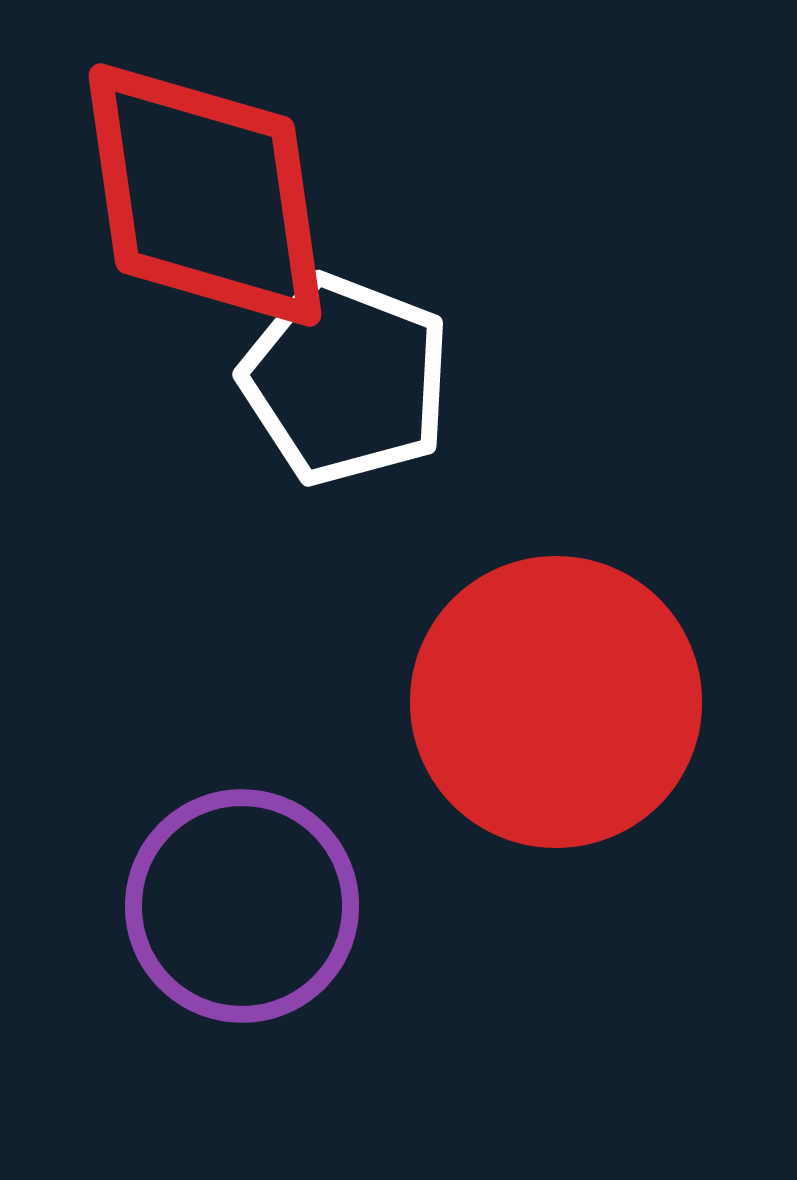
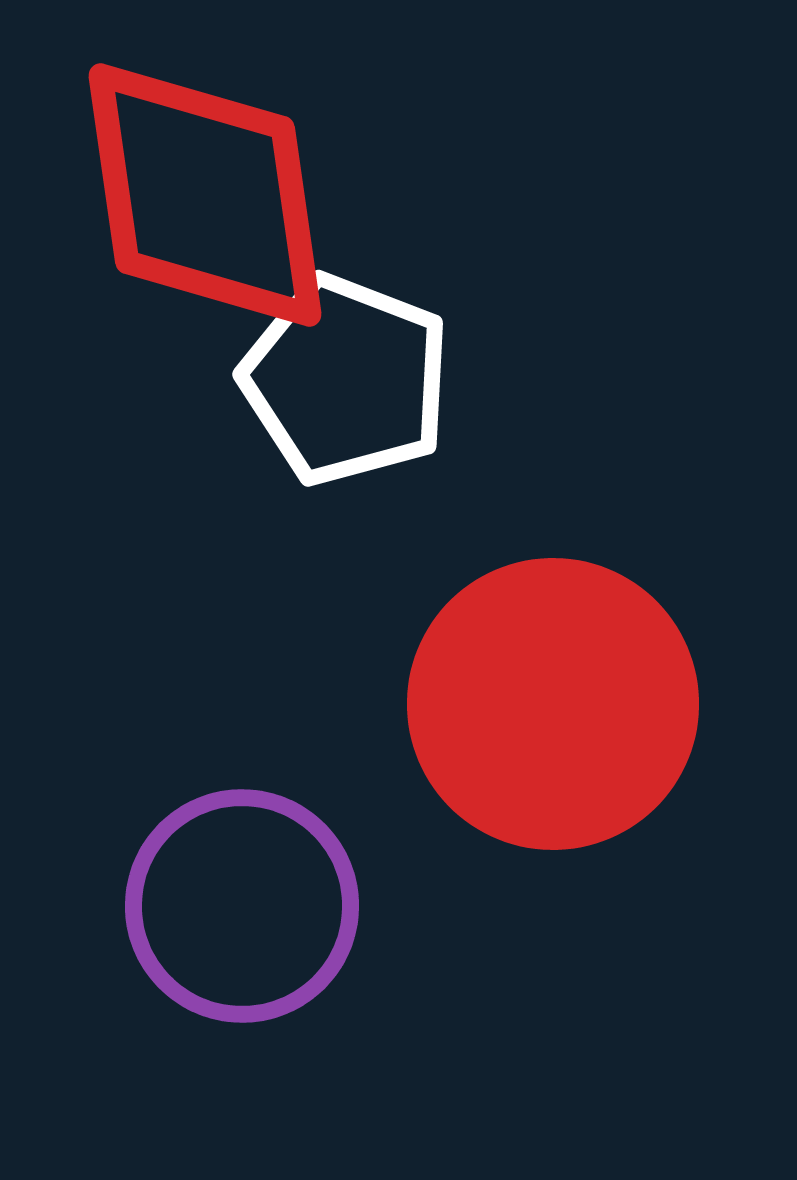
red circle: moved 3 px left, 2 px down
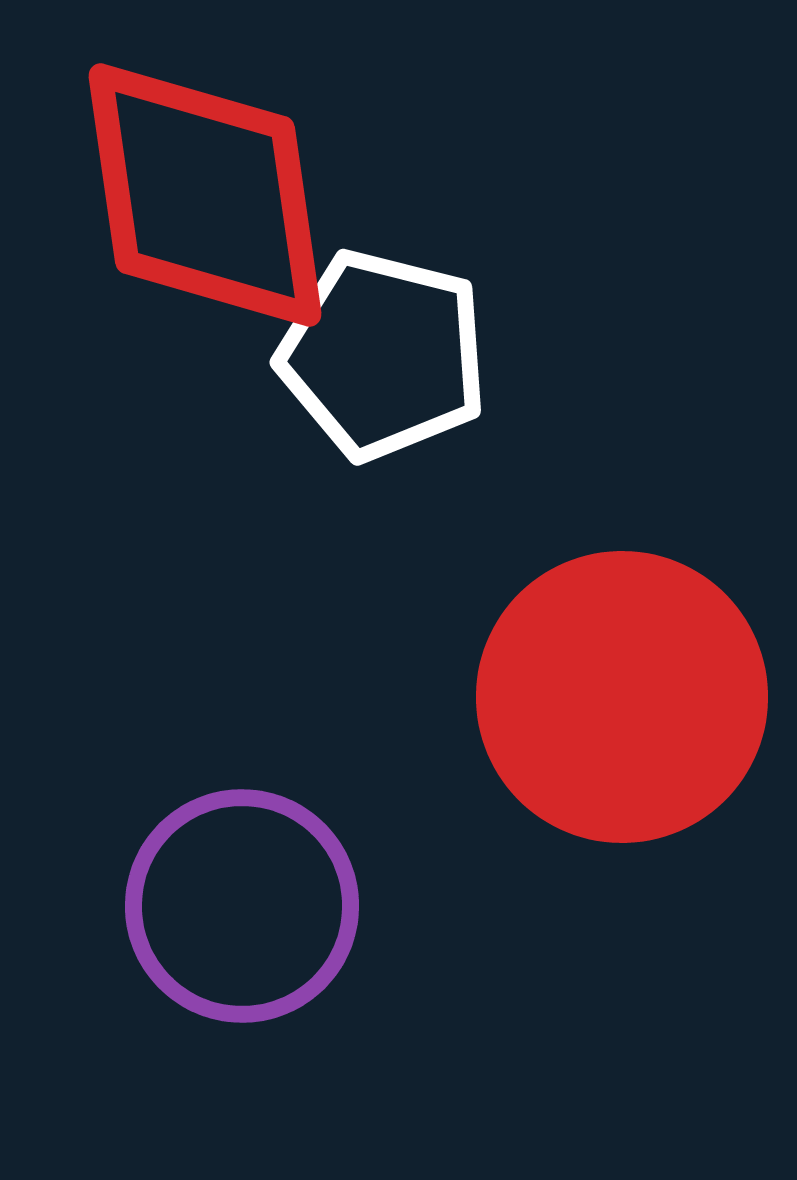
white pentagon: moved 37 px right, 25 px up; rotated 7 degrees counterclockwise
red circle: moved 69 px right, 7 px up
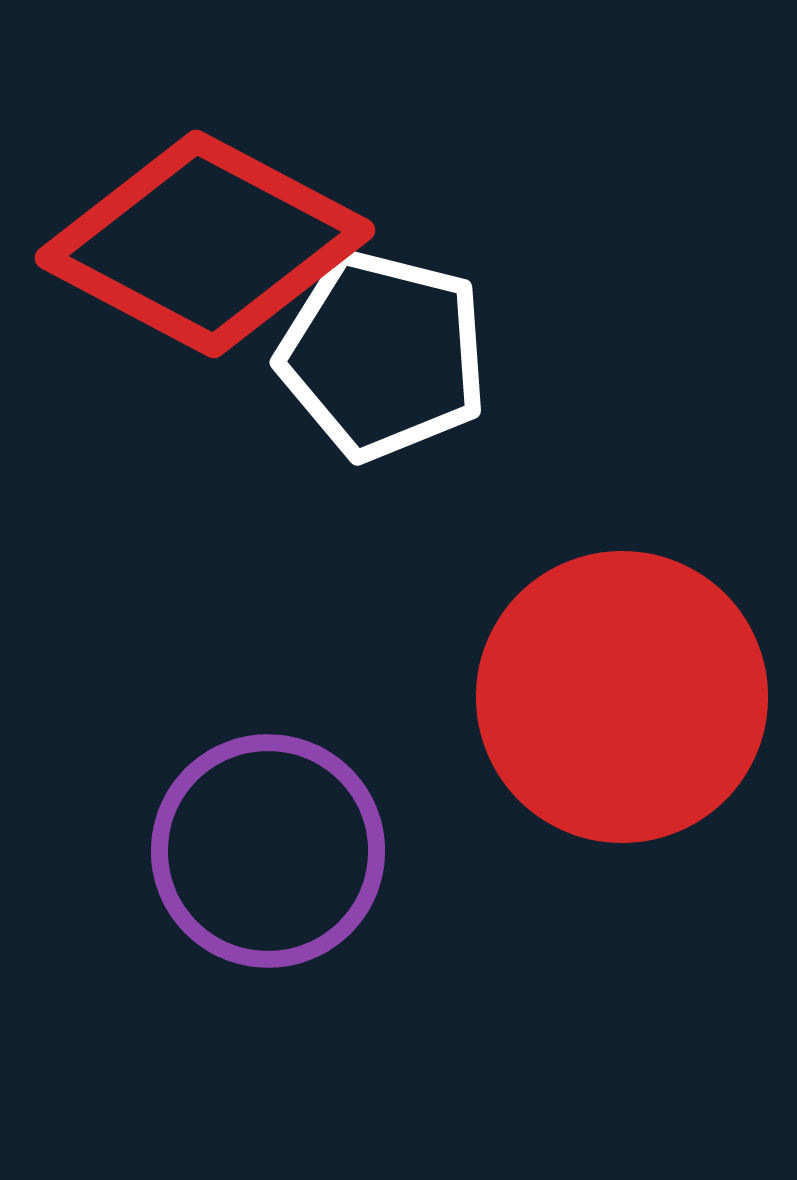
red diamond: moved 49 px down; rotated 54 degrees counterclockwise
purple circle: moved 26 px right, 55 px up
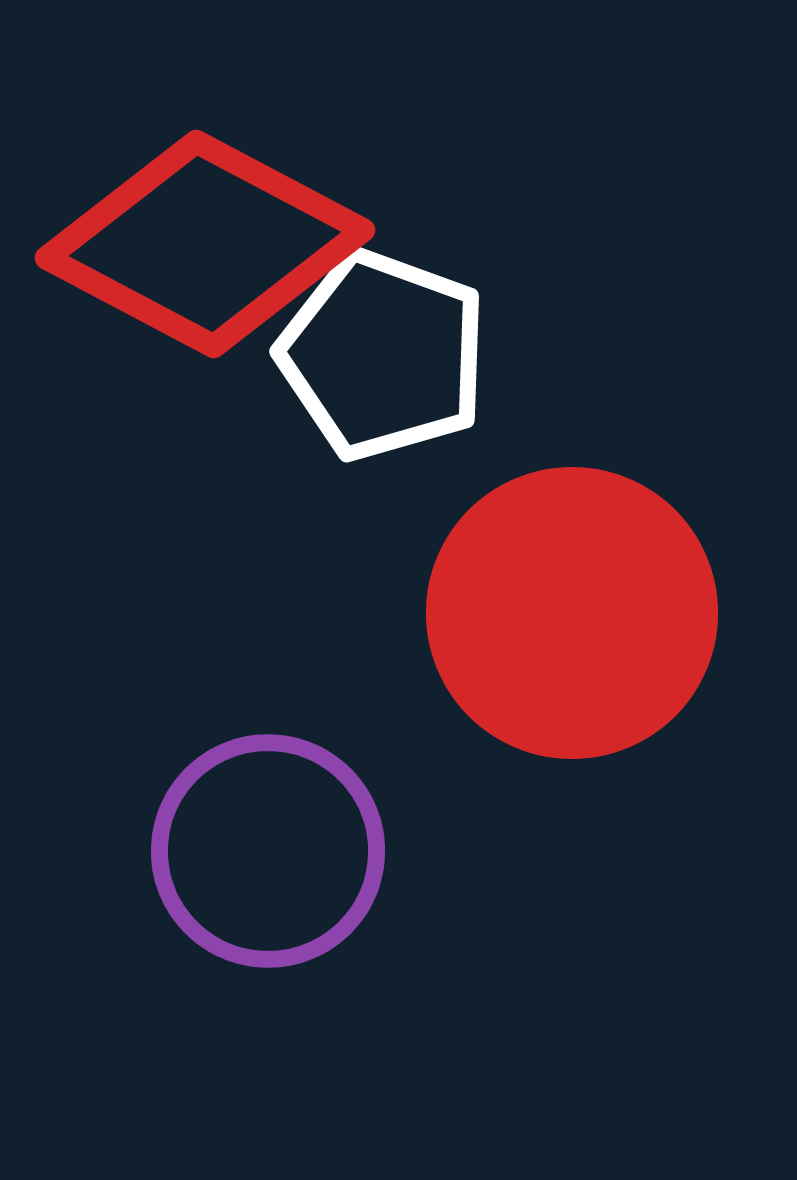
white pentagon: rotated 6 degrees clockwise
red circle: moved 50 px left, 84 px up
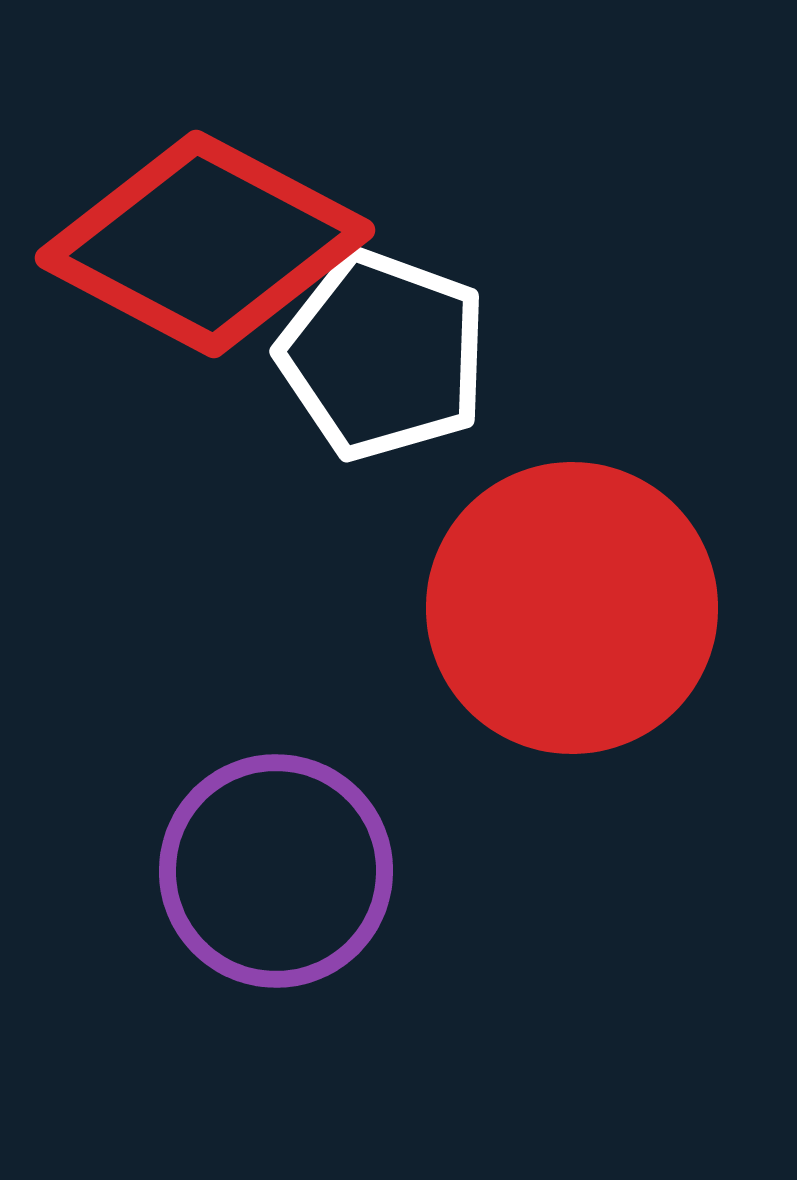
red circle: moved 5 px up
purple circle: moved 8 px right, 20 px down
